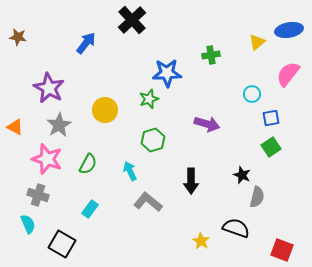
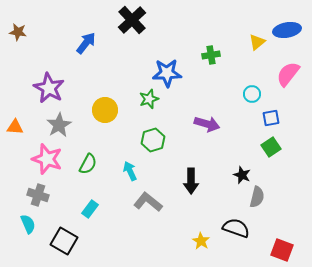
blue ellipse: moved 2 px left
brown star: moved 5 px up
orange triangle: rotated 24 degrees counterclockwise
black square: moved 2 px right, 3 px up
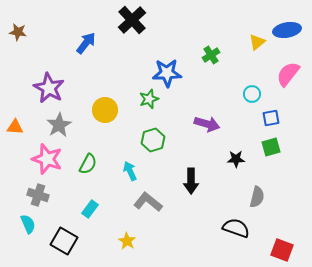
green cross: rotated 24 degrees counterclockwise
green square: rotated 18 degrees clockwise
black star: moved 6 px left, 16 px up; rotated 24 degrees counterclockwise
yellow star: moved 74 px left
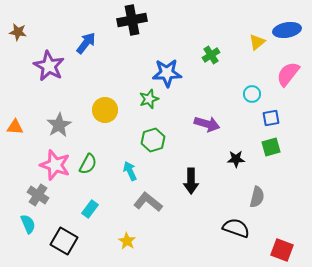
black cross: rotated 32 degrees clockwise
purple star: moved 22 px up
pink star: moved 8 px right, 6 px down
gray cross: rotated 15 degrees clockwise
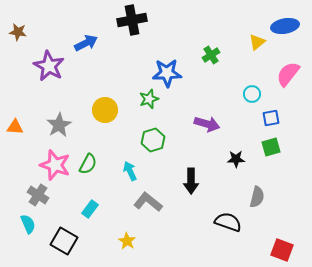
blue ellipse: moved 2 px left, 4 px up
blue arrow: rotated 25 degrees clockwise
black semicircle: moved 8 px left, 6 px up
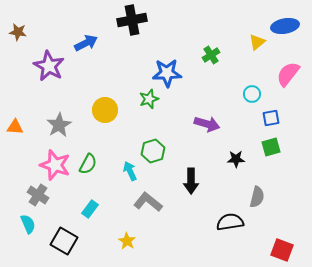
green hexagon: moved 11 px down
black semicircle: moved 2 px right; rotated 28 degrees counterclockwise
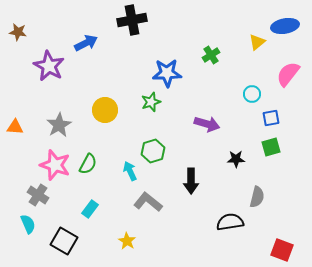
green star: moved 2 px right, 3 px down
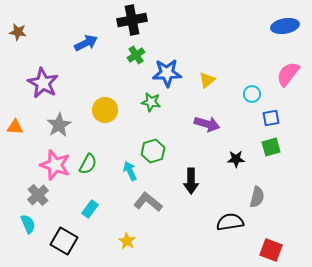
yellow triangle: moved 50 px left, 38 px down
green cross: moved 75 px left
purple star: moved 6 px left, 17 px down
green star: rotated 30 degrees clockwise
gray cross: rotated 15 degrees clockwise
red square: moved 11 px left
